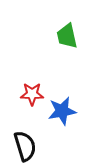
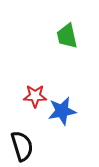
red star: moved 3 px right, 2 px down
black semicircle: moved 3 px left
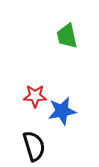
black semicircle: moved 12 px right
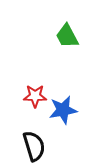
green trapezoid: rotated 16 degrees counterclockwise
blue star: moved 1 px right, 1 px up
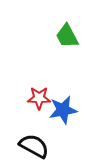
red star: moved 4 px right, 2 px down
black semicircle: rotated 44 degrees counterclockwise
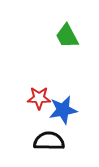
black semicircle: moved 15 px right, 5 px up; rotated 28 degrees counterclockwise
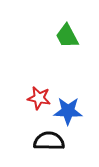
red star: rotated 10 degrees clockwise
blue star: moved 5 px right, 1 px down; rotated 12 degrees clockwise
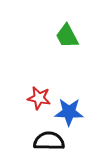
blue star: moved 1 px right, 1 px down
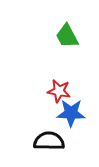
red star: moved 20 px right, 7 px up
blue star: moved 2 px right, 1 px down
